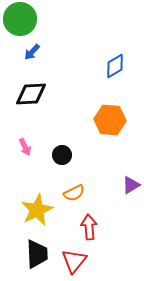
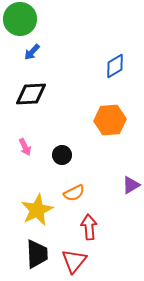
orange hexagon: rotated 8 degrees counterclockwise
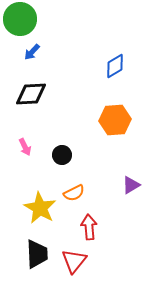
orange hexagon: moved 5 px right
yellow star: moved 3 px right, 2 px up; rotated 16 degrees counterclockwise
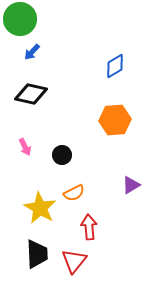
black diamond: rotated 16 degrees clockwise
